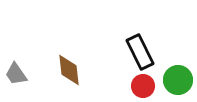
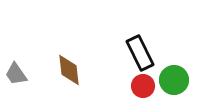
black rectangle: moved 1 px down
green circle: moved 4 px left
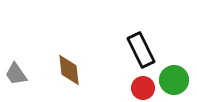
black rectangle: moved 1 px right, 3 px up
red circle: moved 2 px down
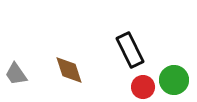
black rectangle: moved 11 px left
brown diamond: rotated 12 degrees counterclockwise
red circle: moved 1 px up
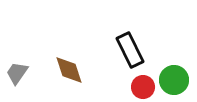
gray trapezoid: moved 1 px right, 1 px up; rotated 70 degrees clockwise
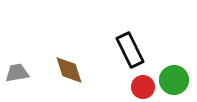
gray trapezoid: rotated 45 degrees clockwise
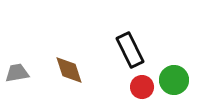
red circle: moved 1 px left
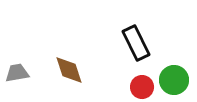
black rectangle: moved 6 px right, 7 px up
